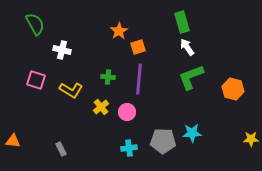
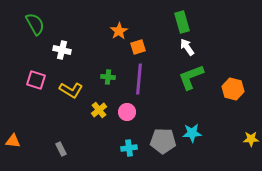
yellow cross: moved 2 px left, 3 px down
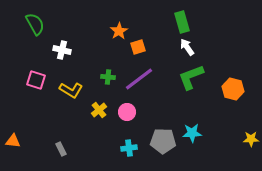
purple line: rotated 48 degrees clockwise
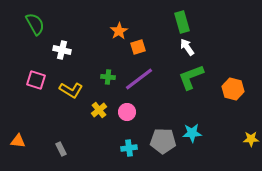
orange triangle: moved 5 px right
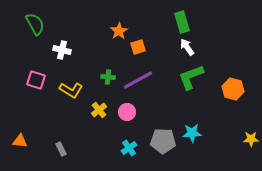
purple line: moved 1 px left, 1 px down; rotated 8 degrees clockwise
orange triangle: moved 2 px right
cyan cross: rotated 28 degrees counterclockwise
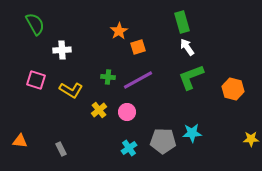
white cross: rotated 18 degrees counterclockwise
